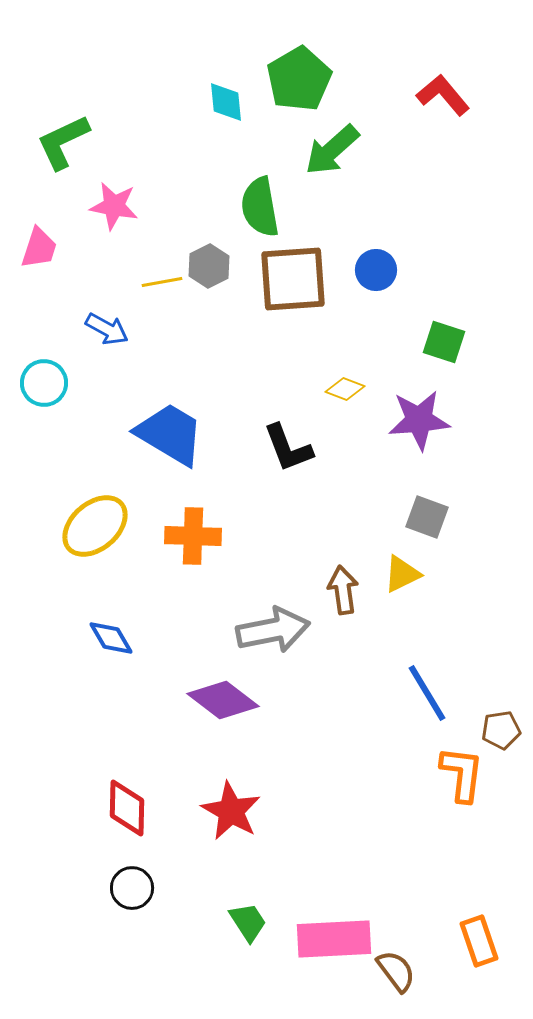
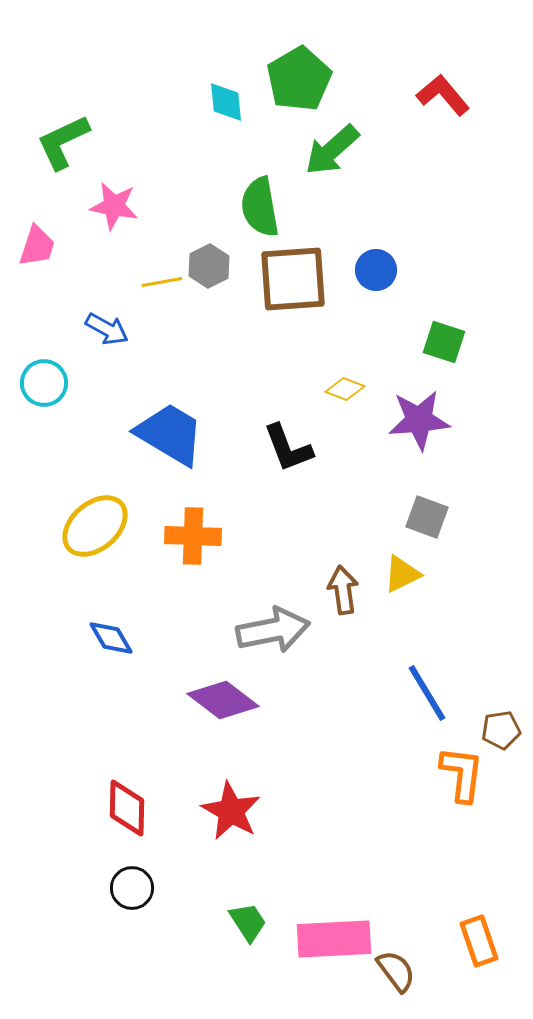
pink trapezoid: moved 2 px left, 2 px up
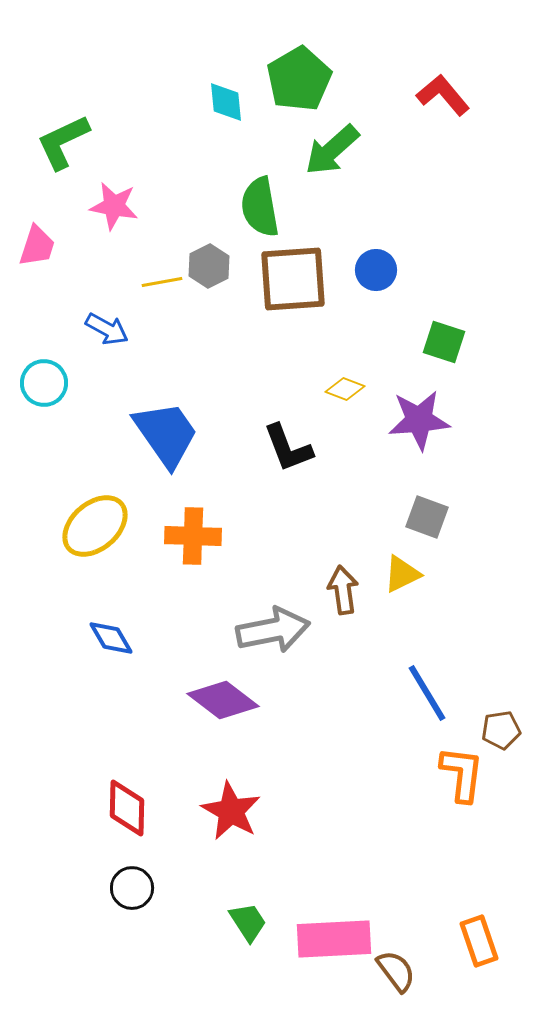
blue trapezoid: moved 4 px left; rotated 24 degrees clockwise
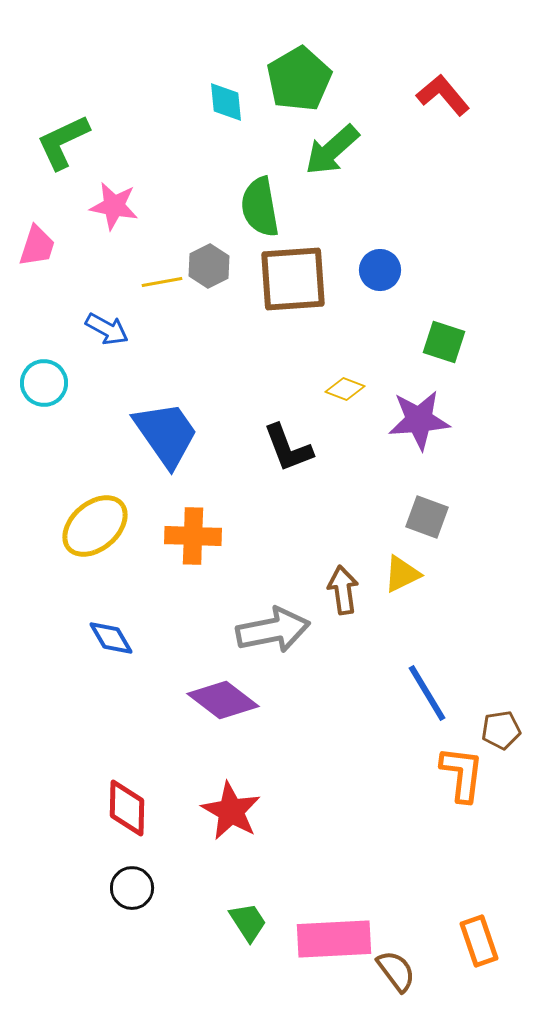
blue circle: moved 4 px right
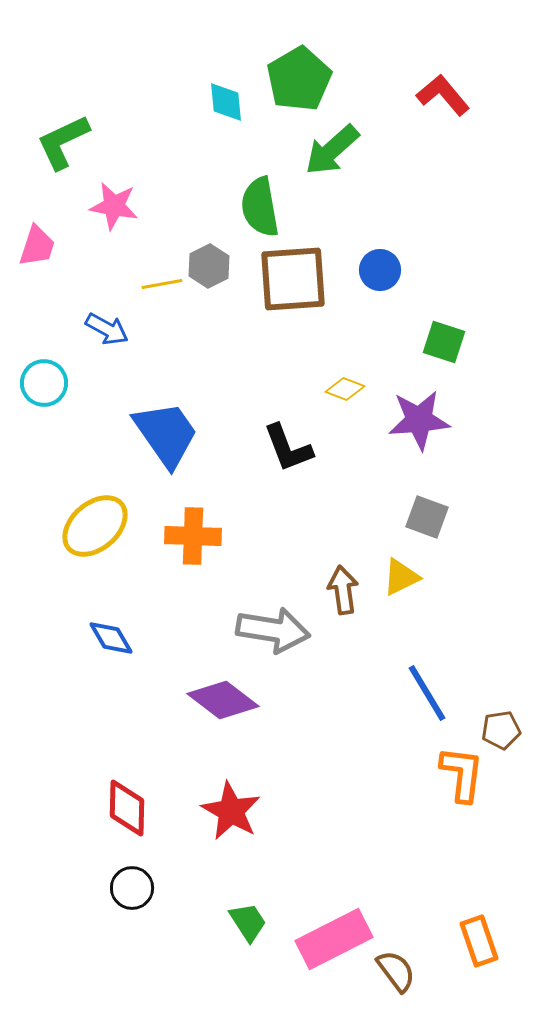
yellow line: moved 2 px down
yellow triangle: moved 1 px left, 3 px down
gray arrow: rotated 20 degrees clockwise
pink rectangle: rotated 24 degrees counterclockwise
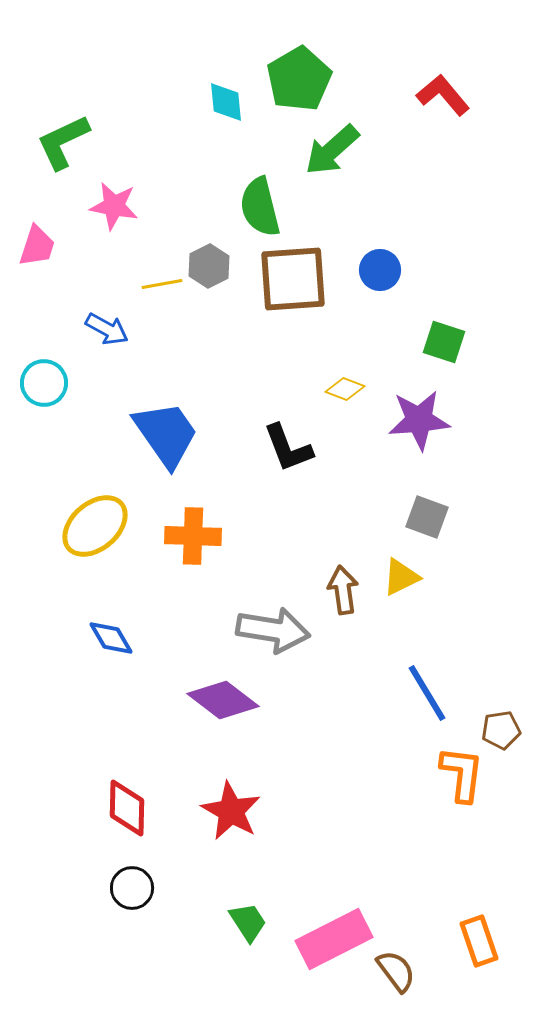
green semicircle: rotated 4 degrees counterclockwise
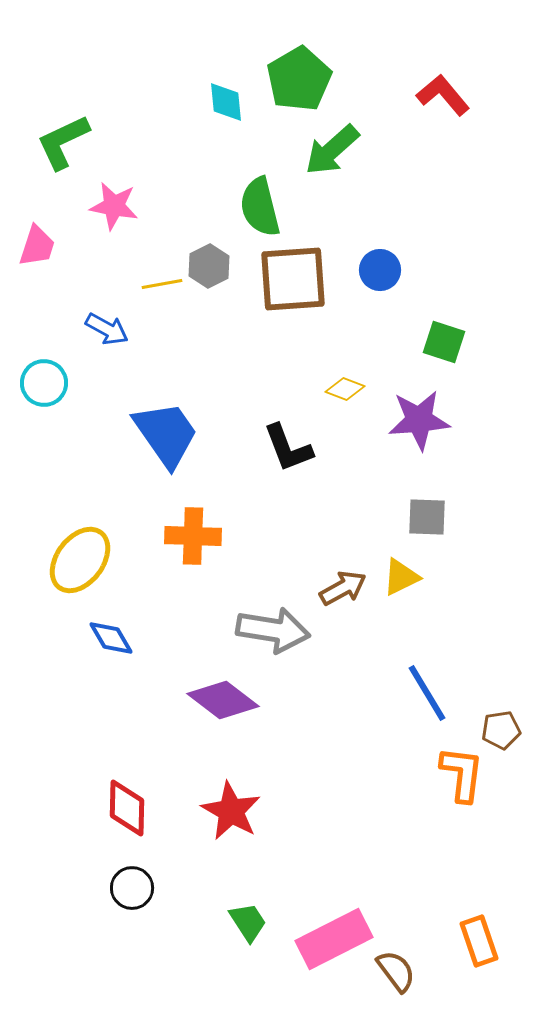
gray square: rotated 18 degrees counterclockwise
yellow ellipse: moved 15 px left, 34 px down; rotated 12 degrees counterclockwise
brown arrow: moved 2 px up; rotated 69 degrees clockwise
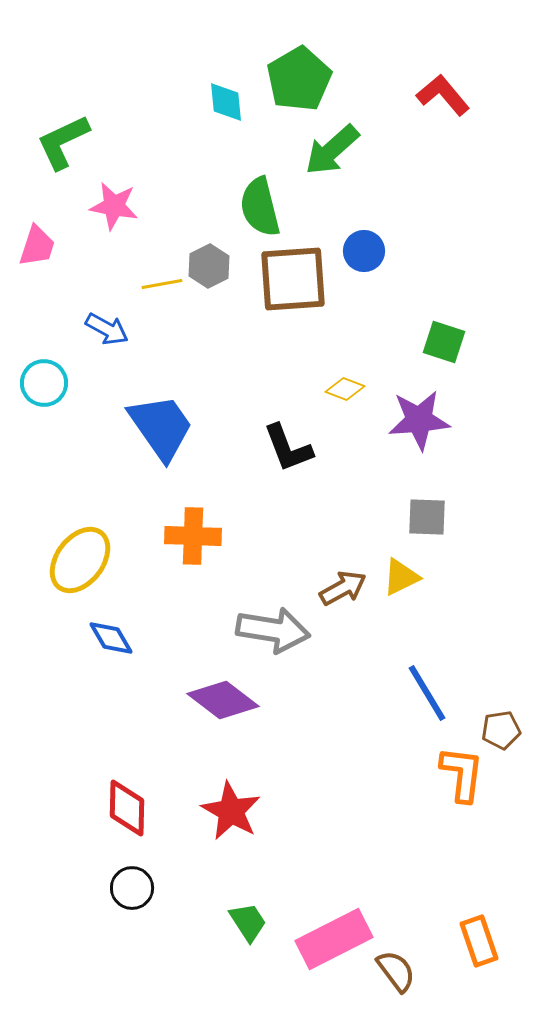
blue circle: moved 16 px left, 19 px up
blue trapezoid: moved 5 px left, 7 px up
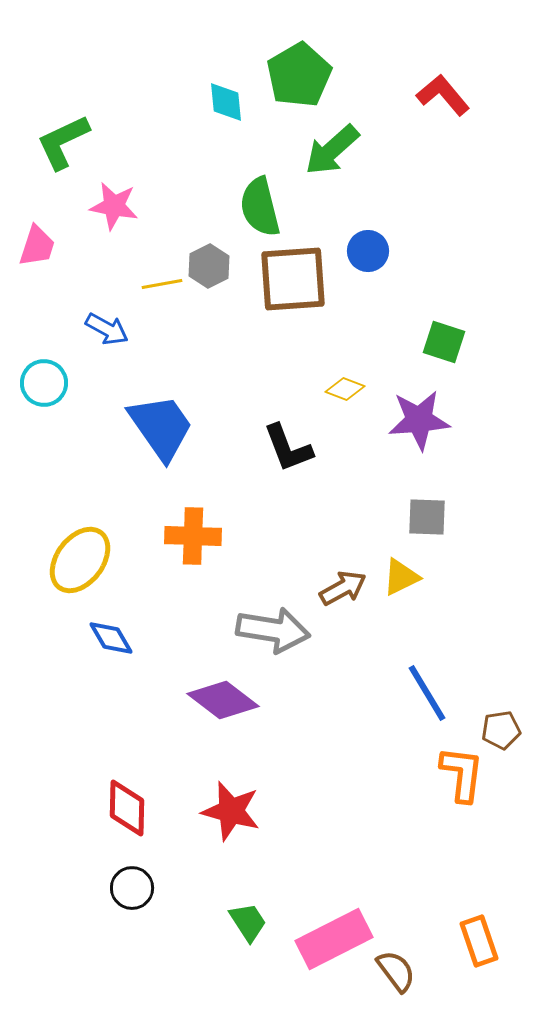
green pentagon: moved 4 px up
blue circle: moved 4 px right
red star: rotated 14 degrees counterclockwise
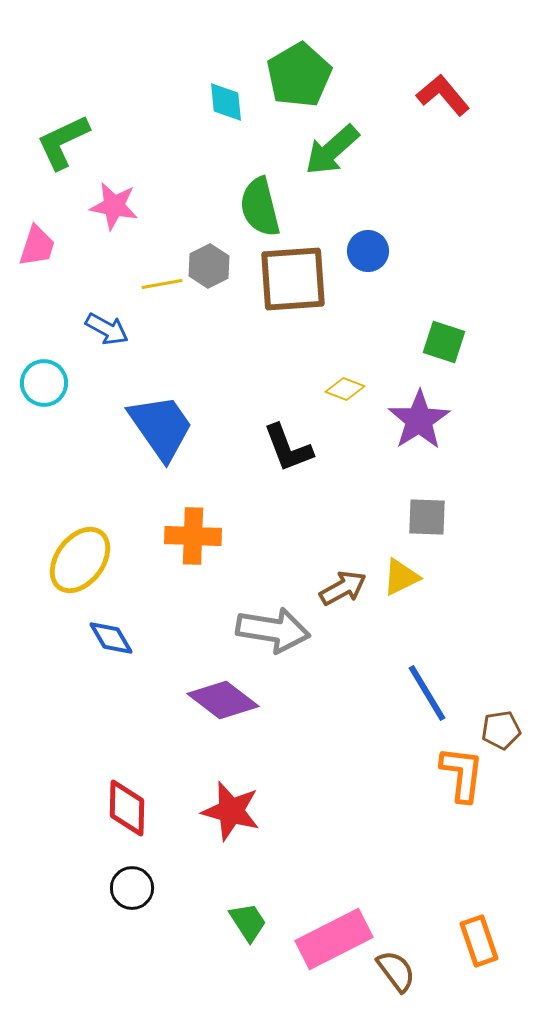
purple star: rotated 28 degrees counterclockwise
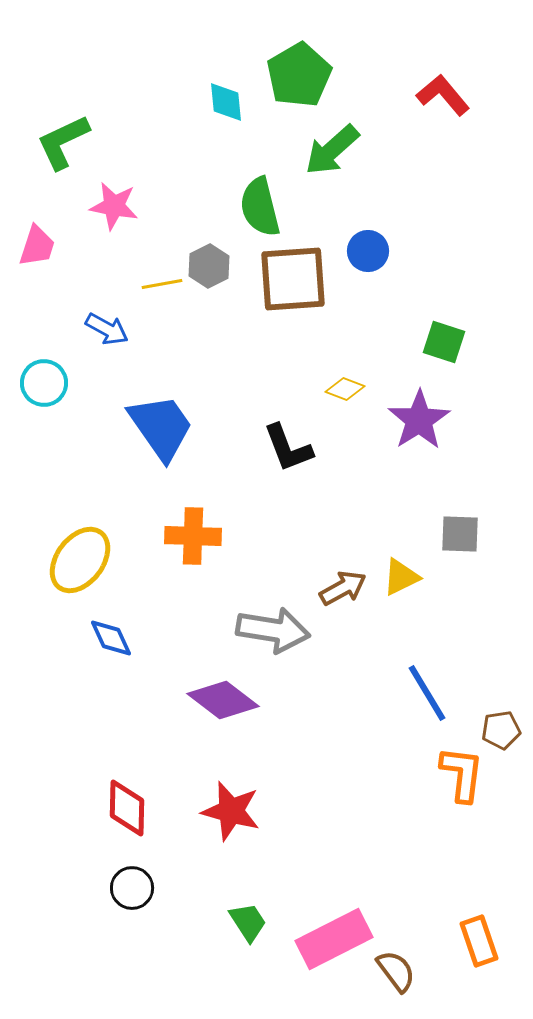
gray square: moved 33 px right, 17 px down
blue diamond: rotated 6 degrees clockwise
